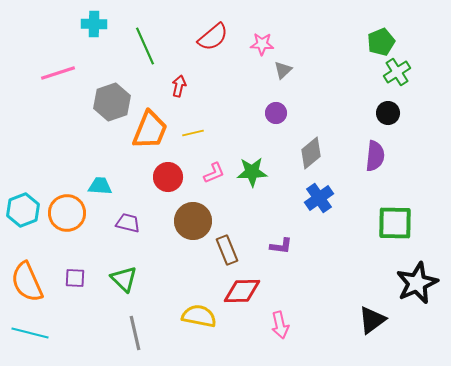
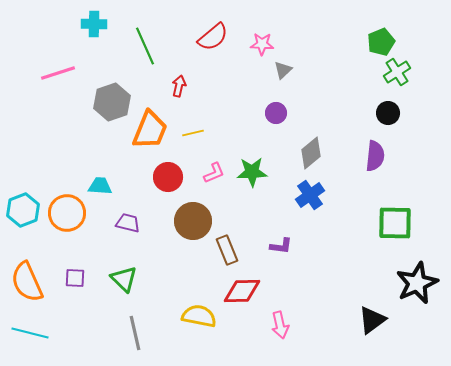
blue cross: moved 9 px left, 3 px up
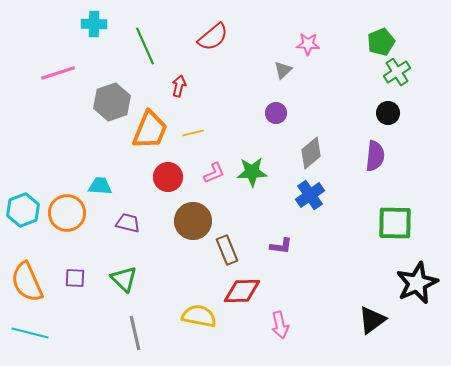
pink star: moved 46 px right
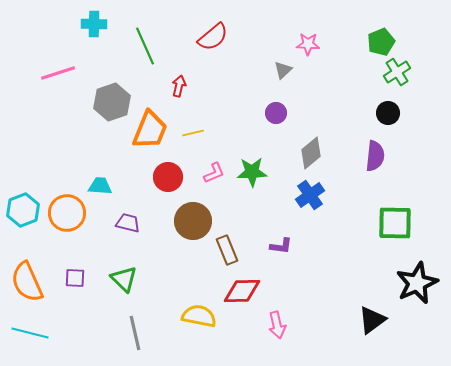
pink arrow: moved 3 px left
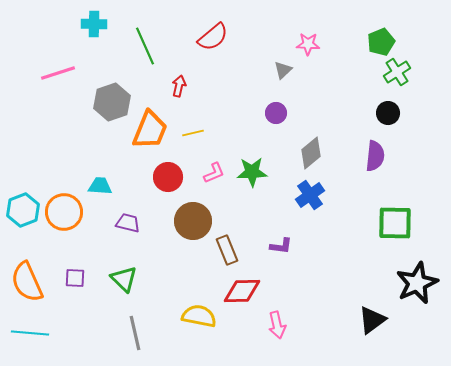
orange circle: moved 3 px left, 1 px up
cyan line: rotated 9 degrees counterclockwise
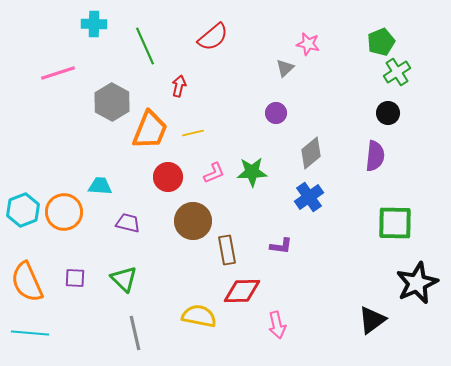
pink star: rotated 10 degrees clockwise
gray triangle: moved 2 px right, 2 px up
gray hexagon: rotated 12 degrees counterclockwise
blue cross: moved 1 px left, 2 px down
brown rectangle: rotated 12 degrees clockwise
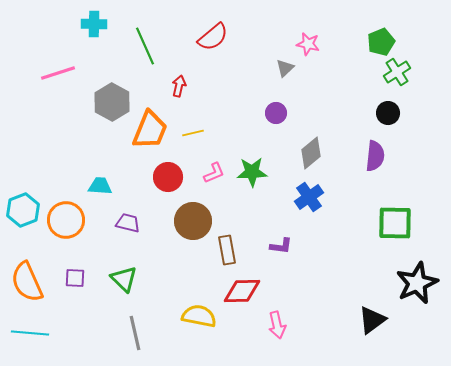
orange circle: moved 2 px right, 8 px down
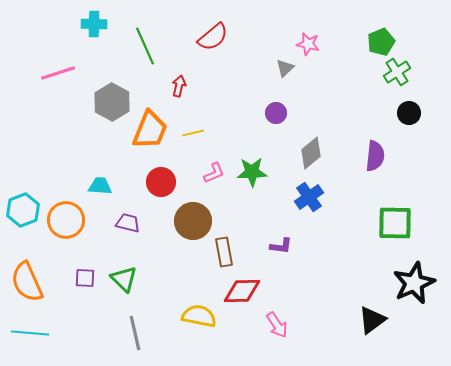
black circle: moved 21 px right
red circle: moved 7 px left, 5 px down
brown rectangle: moved 3 px left, 2 px down
purple square: moved 10 px right
black star: moved 3 px left
pink arrow: rotated 20 degrees counterclockwise
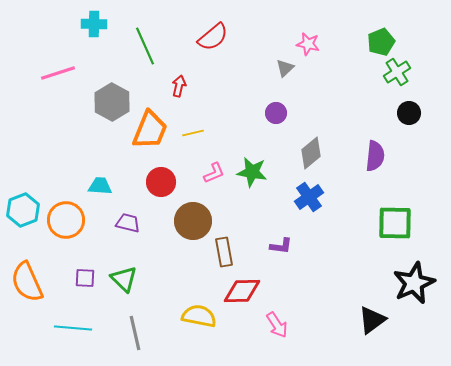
green star: rotated 12 degrees clockwise
cyan line: moved 43 px right, 5 px up
